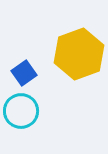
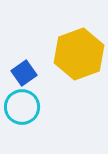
cyan circle: moved 1 px right, 4 px up
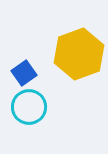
cyan circle: moved 7 px right
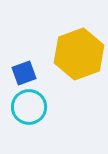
blue square: rotated 15 degrees clockwise
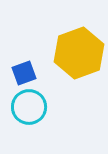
yellow hexagon: moved 1 px up
